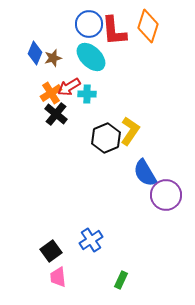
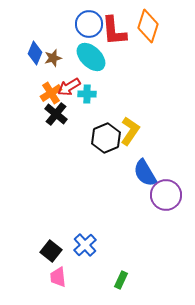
blue cross: moved 6 px left, 5 px down; rotated 10 degrees counterclockwise
black square: rotated 15 degrees counterclockwise
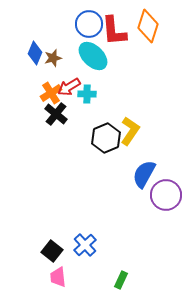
cyan ellipse: moved 2 px right, 1 px up
blue semicircle: moved 1 px left, 1 px down; rotated 60 degrees clockwise
black square: moved 1 px right
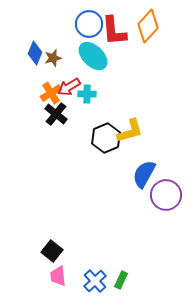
orange diamond: rotated 24 degrees clockwise
yellow L-shape: rotated 40 degrees clockwise
blue cross: moved 10 px right, 36 px down
pink trapezoid: moved 1 px up
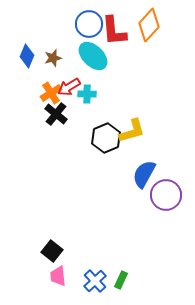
orange diamond: moved 1 px right, 1 px up
blue diamond: moved 8 px left, 3 px down
yellow L-shape: moved 2 px right
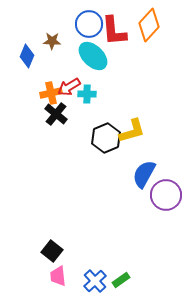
brown star: moved 1 px left, 17 px up; rotated 18 degrees clockwise
orange cross: rotated 20 degrees clockwise
green rectangle: rotated 30 degrees clockwise
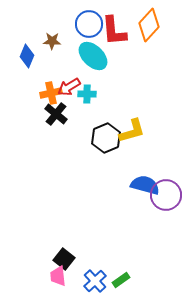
blue semicircle: moved 1 px right, 11 px down; rotated 76 degrees clockwise
black square: moved 12 px right, 8 px down
